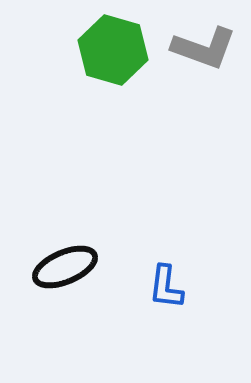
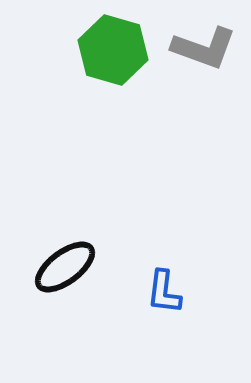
black ellipse: rotated 14 degrees counterclockwise
blue L-shape: moved 2 px left, 5 px down
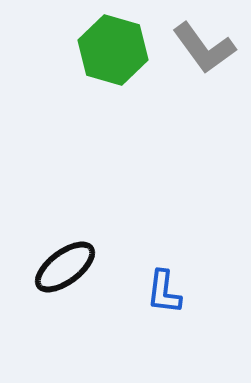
gray L-shape: rotated 34 degrees clockwise
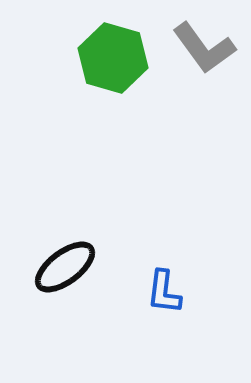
green hexagon: moved 8 px down
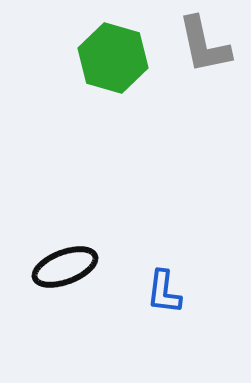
gray L-shape: moved 3 px up; rotated 24 degrees clockwise
black ellipse: rotated 16 degrees clockwise
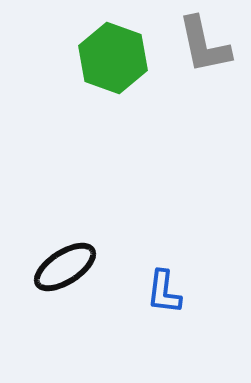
green hexagon: rotated 4 degrees clockwise
black ellipse: rotated 12 degrees counterclockwise
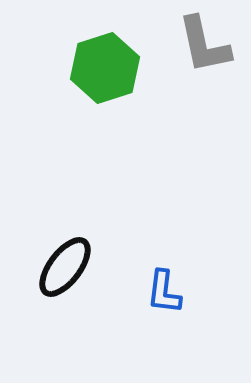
green hexagon: moved 8 px left, 10 px down; rotated 22 degrees clockwise
black ellipse: rotated 20 degrees counterclockwise
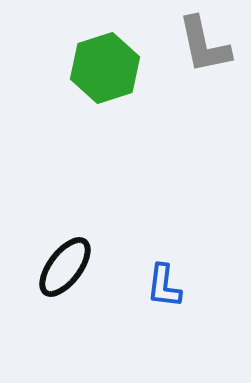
blue L-shape: moved 6 px up
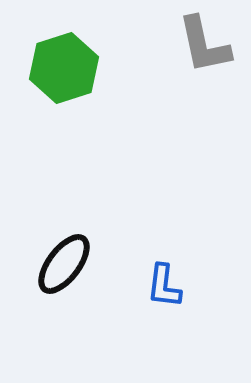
green hexagon: moved 41 px left
black ellipse: moved 1 px left, 3 px up
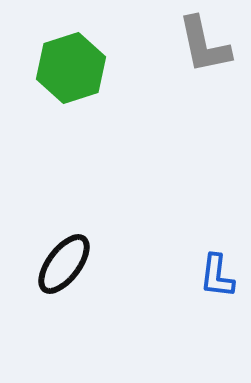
green hexagon: moved 7 px right
blue L-shape: moved 53 px right, 10 px up
